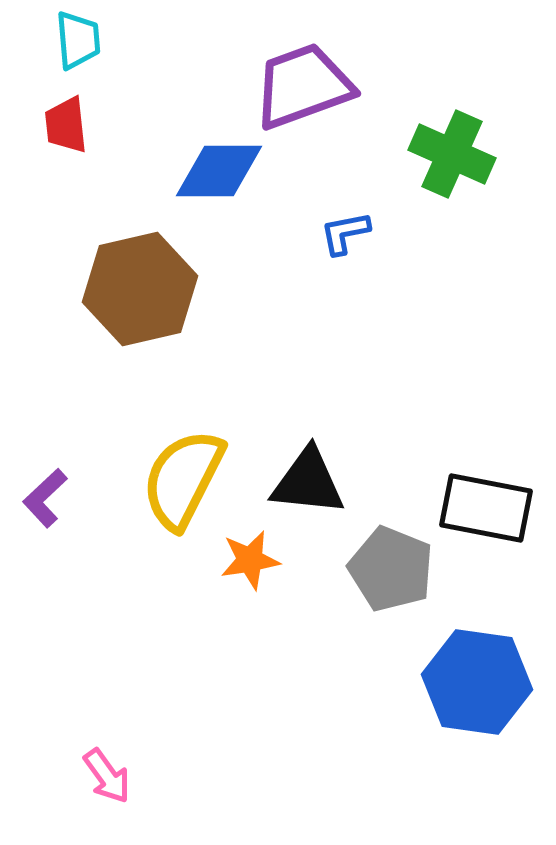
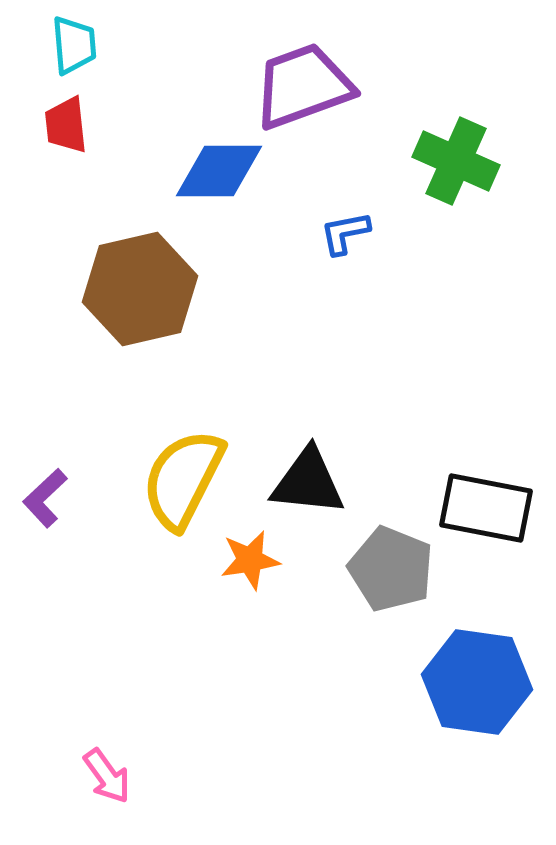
cyan trapezoid: moved 4 px left, 5 px down
green cross: moved 4 px right, 7 px down
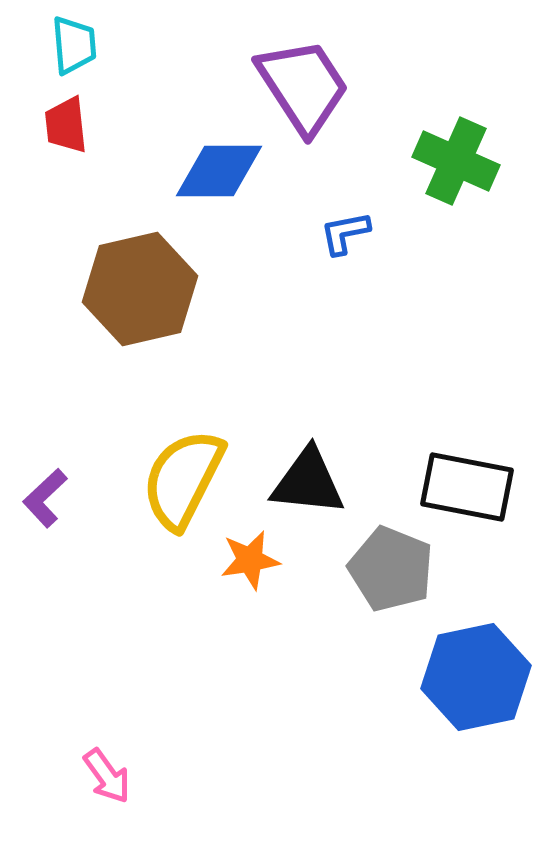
purple trapezoid: rotated 77 degrees clockwise
black rectangle: moved 19 px left, 21 px up
blue hexagon: moved 1 px left, 5 px up; rotated 20 degrees counterclockwise
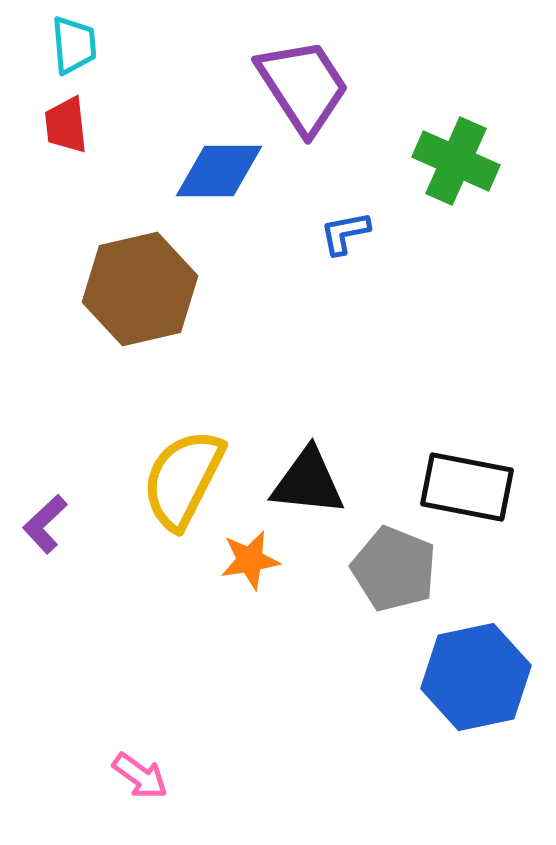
purple L-shape: moved 26 px down
gray pentagon: moved 3 px right
pink arrow: moved 33 px right; rotated 18 degrees counterclockwise
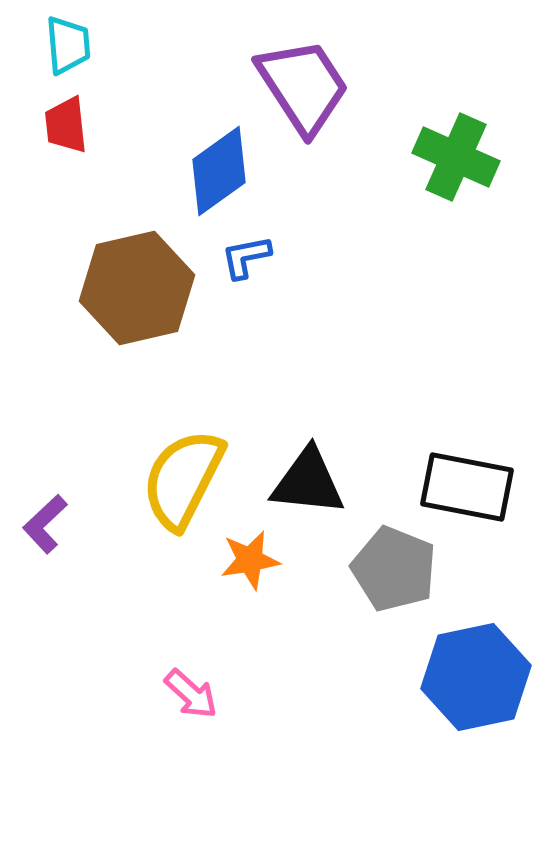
cyan trapezoid: moved 6 px left
green cross: moved 4 px up
blue diamond: rotated 36 degrees counterclockwise
blue L-shape: moved 99 px left, 24 px down
brown hexagon: moved 3 px left, 1 px up
pink arrow: moved 51 px right, 82 px up; rotated 6 degrees clockwise
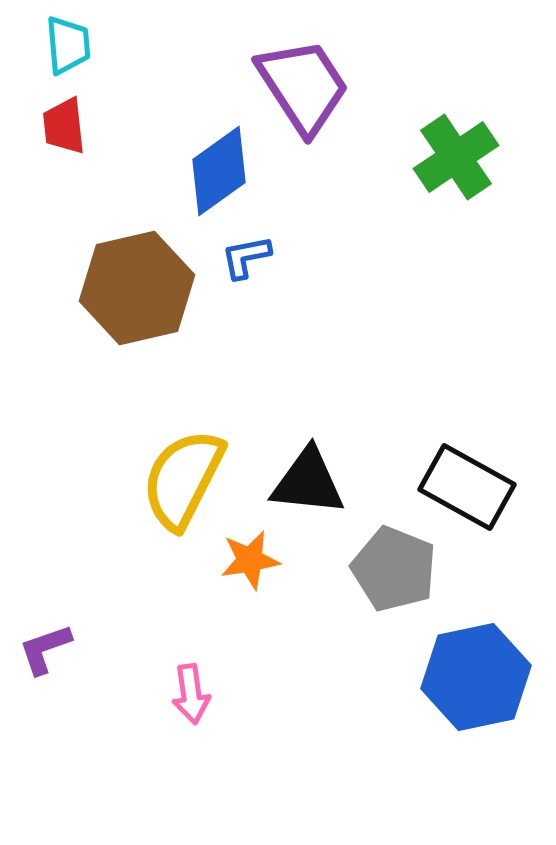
red trapezoid: moved 2 px left, 1 px down
green cross: rotated 32 degrees clockwise
black rectangle: rotated 18 degrees clockwise
purple L-shape: moved 125 px down; rotated 24 degrees clockwise
pink arrow: rotated 40 degrees clockwise
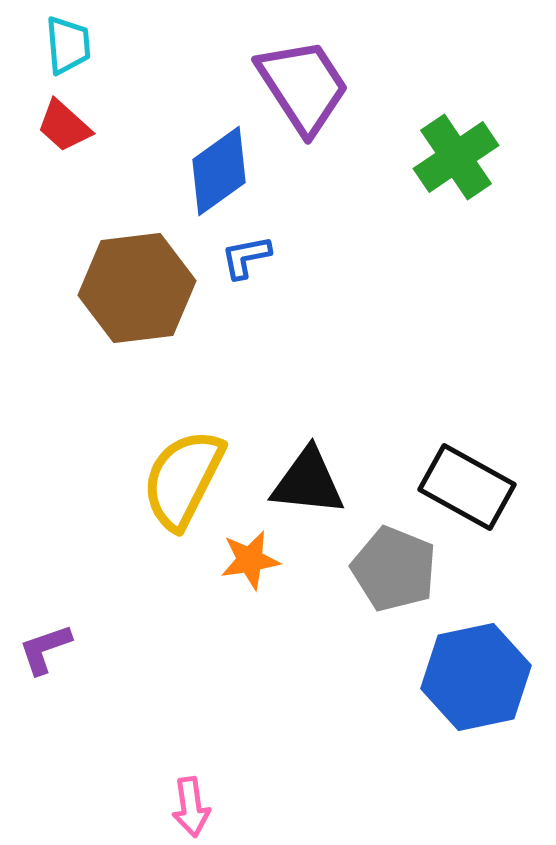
red trapezoid: rotated 42 degrees counterclockwise
brown hexagon: rotated 6 degrees clockwise
pink arrow: moved 113 px down
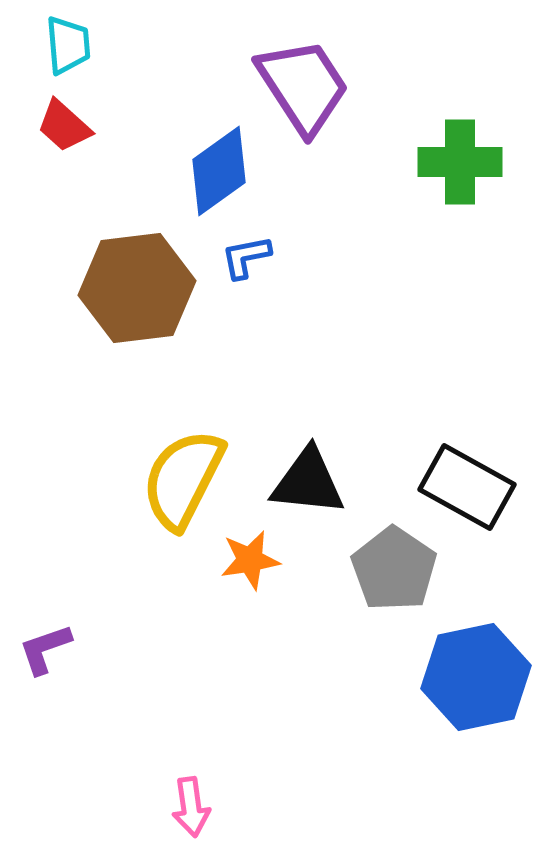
green cross: moved 4 px right, 5 px down; rotated 34 degrees clockwise
gray pentagon: rotated 12 degrees clockwise
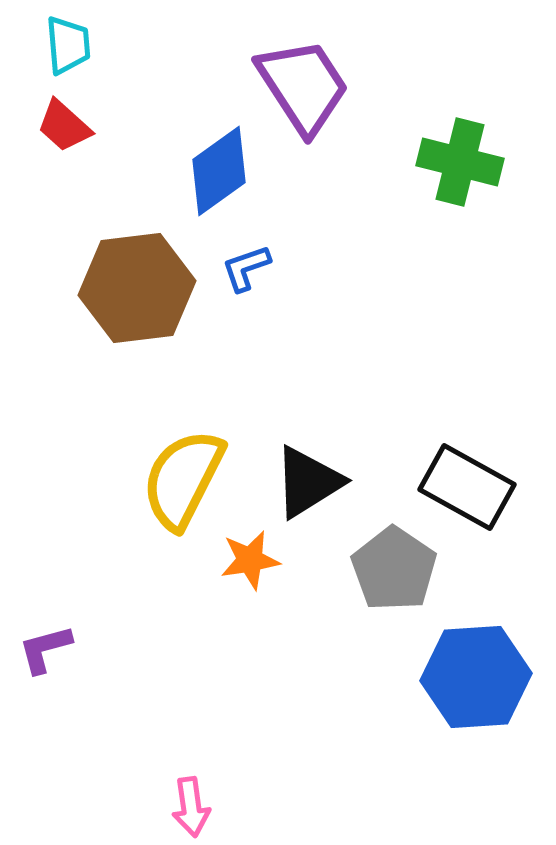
green cross: rotated 14 degrees clockwise
blue L-shape: moved 11 px down; rotated 8 degrees counterclockwise
black triangle: rotated 38 degrees counterclockwise
purple L-shape: rotated 4 degrees clockwise
blue hexagon: rotated 8 degrees clockwise
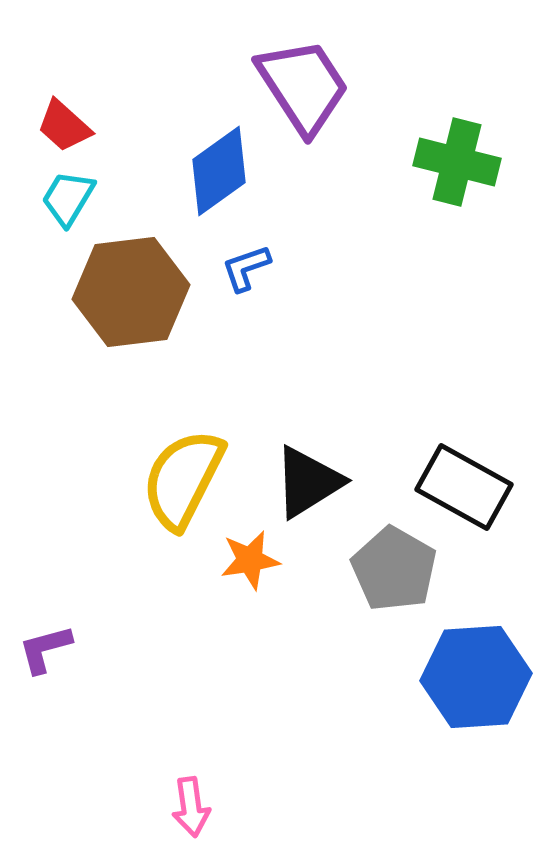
cyan trapezoid: moved 153 px down; rotated 144 degrees counterclockwise
green cross: moved 3 px left
brown hexagon: moved 6 px left, 4 px down
black rectangle: moved 3 px left
gray pentagon: rotated 4 degrees counterclockwise
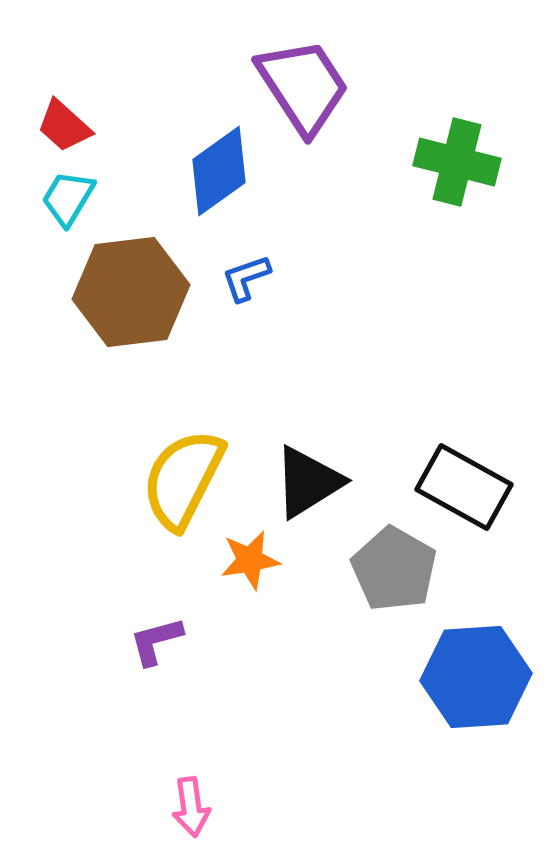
blue L-shape: moved 10 px down
purple L-shape: moved 111 px right, 8 px up
